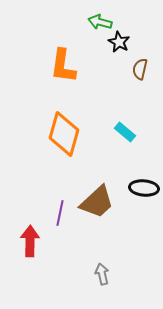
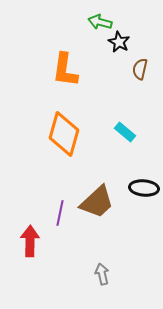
orange L-shape: moved 2 px right, 4 px down
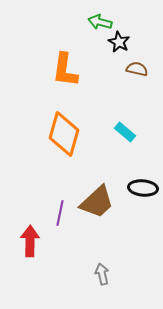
brown semicircle: moved 3 px left; rotated 90 degrees clockwise
black ellipse: moved 1 px left
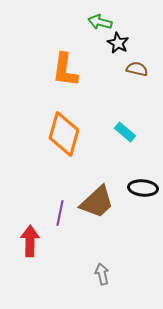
black star: moved 1 px left, 1 px down
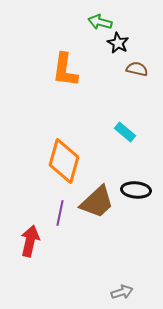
orange diamond: moved 27 px down
black ellipse: moved 7 px left, 2 px down
red arrow: rotated 12 degrees clockwise
gray arrow: moved 20 px right, 18 px down; rotated 85 degrees clockwise
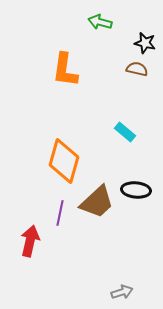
black star: moved 27 px right; rotated 15 degrees counterclockwise
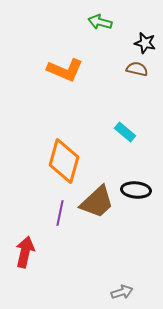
orange L-shape: rotated 75 degrees counterclockwise
red arrow: moved 5 px left, 11 px down
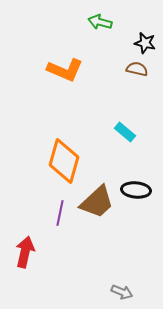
gray arrow: rotated 40 degrees clockwise
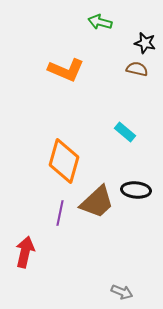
orange L-shape: moved 1 px right
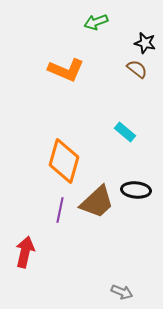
green arrow: moved 4 px left; rotated 35 degrees counterclockwise
brown semicircle: rotated 25 degrees clockwise
purple line: moved 3 px up
